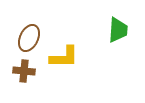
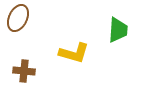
brown ellipse: moved 11 px left, 20 px up
yellow L-shape: moved 10 px right, 4 px up; rotated 16 degrees clockwise
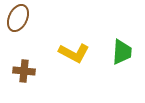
green trapezoid: moved 4 px right, 22 px down
yellow L-shape: rotated 12 degrees clockwise
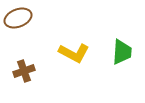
brown ellipse: rotated 44 degrees clockwise
brown cross: rotated 25 degrees counterclockwise
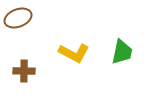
green trapezoid: rotated 8 degrees clockwise
brown cross: rotated 20 degrees clockwise
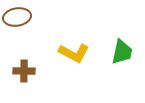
brown ellipse: moved 1 px left, 1 px up; rotated 12 degrees clockwise
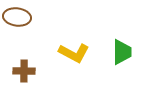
brown ellipse: rotated 16 degrees clockwise
green trapezoid: rotated 12 degrees counterclockwise
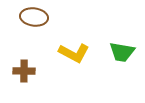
brown ellipse: moved 17 px right
green trapezoid: rotated 100 degrees clockwise
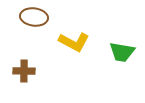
yellow L-shape: moved 11 px up
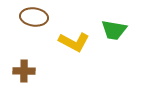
green trapezoid: moved 8 px left, 22 px up
